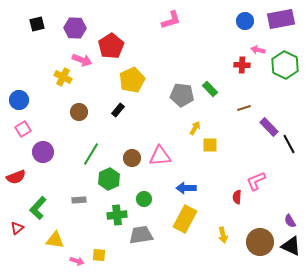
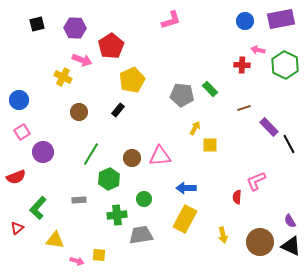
pink square at (23, 129): moved 1 px left, 3 px down
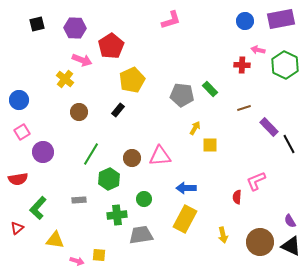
yellow cross at (63, 77): moved 2 px right, 2 px down; rotated 12 degrees clockwise
red semicircle at (16, 177): moved 2 px right, 2 px down; rotated 12 degrees clockwise
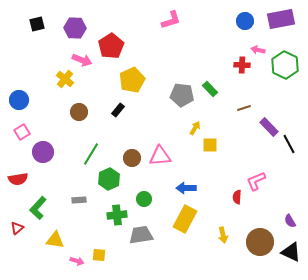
black triangle at (291, 246): moved 6 px down
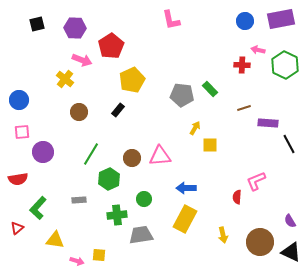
pink L-shape at (171, 20): rotated 95 degrees clockwise
purple rectangle at (269, 127): moved 1 px left, 4 px up; rotated 42 degrees counterclockwise
pink square at (22, 132): rotated 28 degrees clockwise
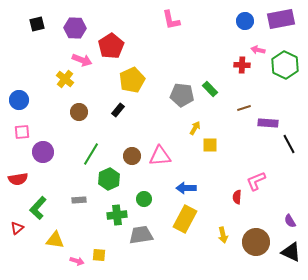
brown circle at (132, 158): moved 2 px up
brown circle at (260, 242): moved 4 px left
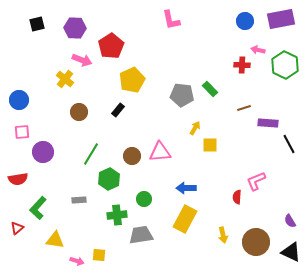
pink triangle at (160, 156): moved 4 px up
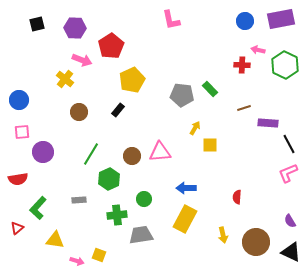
pink L-shape at (256, 181): moved 32 px right, 8 px up
yellow square at (99, 255): rotated 16 degrees clockwise
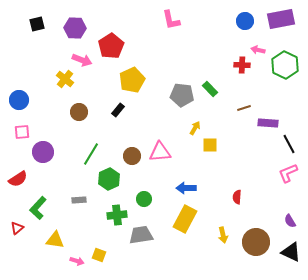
red semicircle at (18, 179): rotated 24 degrees counterclockwise
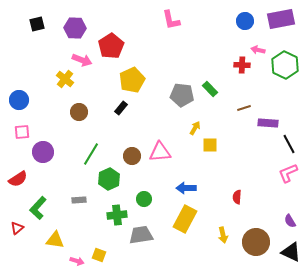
black rectangle at (118, 110): moved 3 px right, 2 px up
